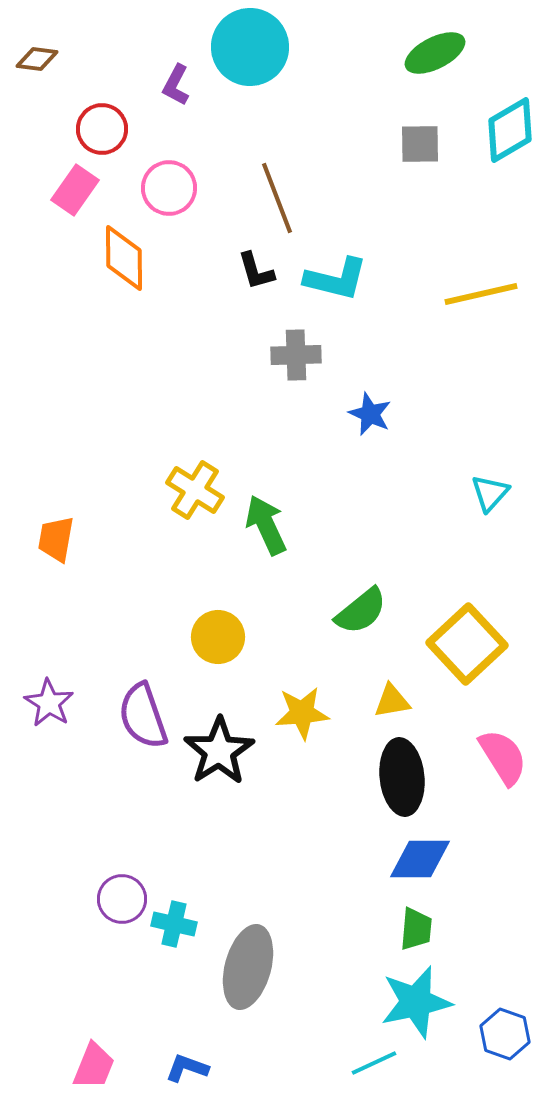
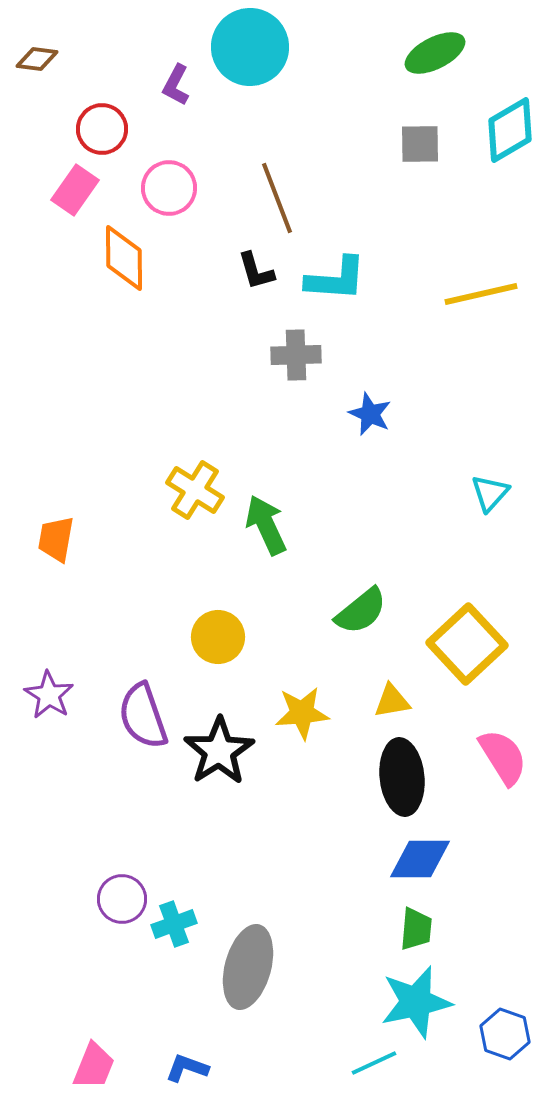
cyan L-shape: rotated 10 degrees counterclockwise
purple star: moved 8 px up
cyan cross: rotated 33 degrees counterclockwise
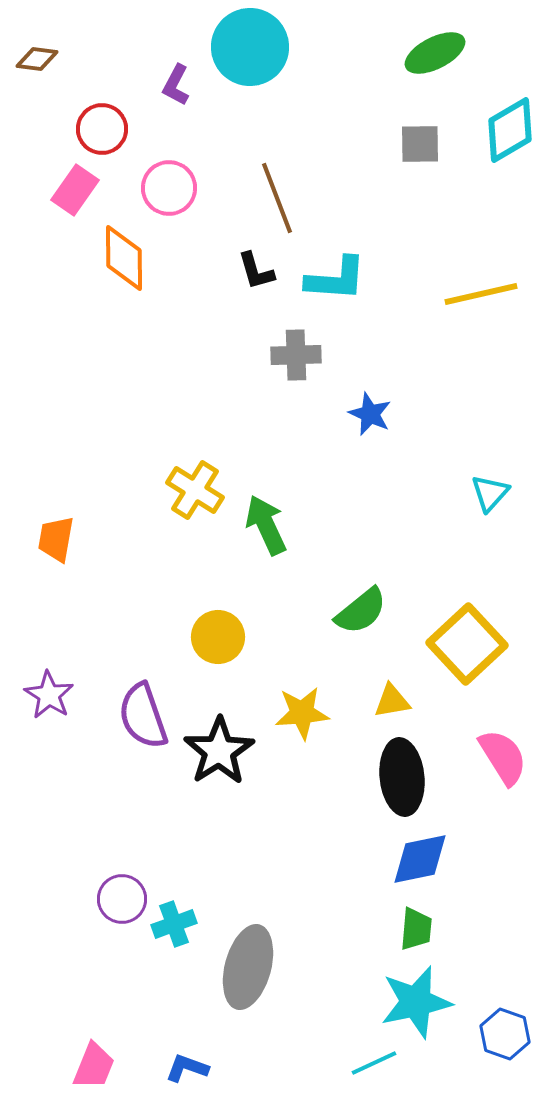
blue diamond: rotated 12 degrees counterclockwise
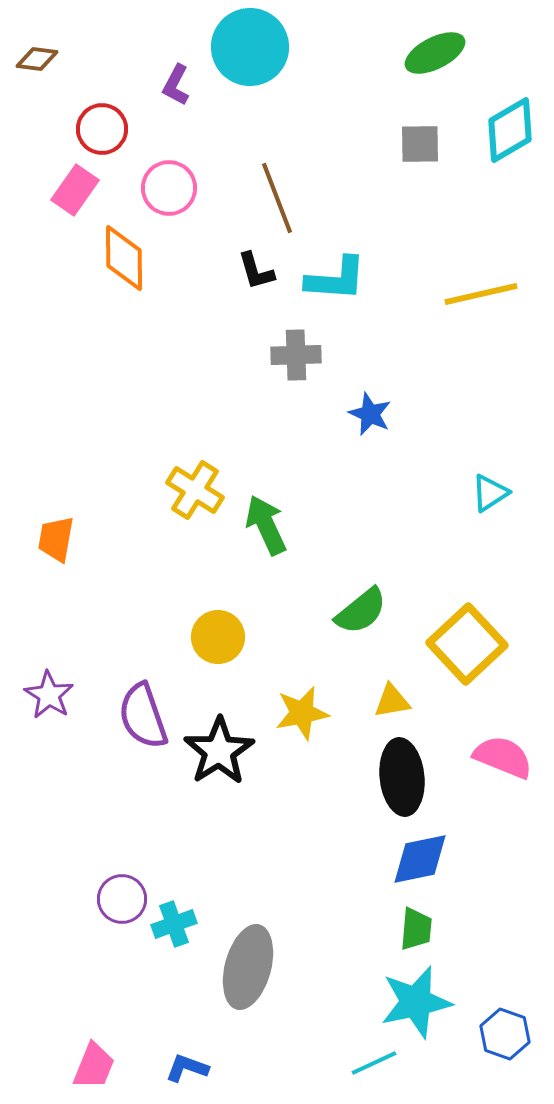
cyan triangle: rotated 15 degrees clockwise
yellow star: rotated 6 degrees counterclockwise
pink semicircle: rotated 36 degrees counterclockwise
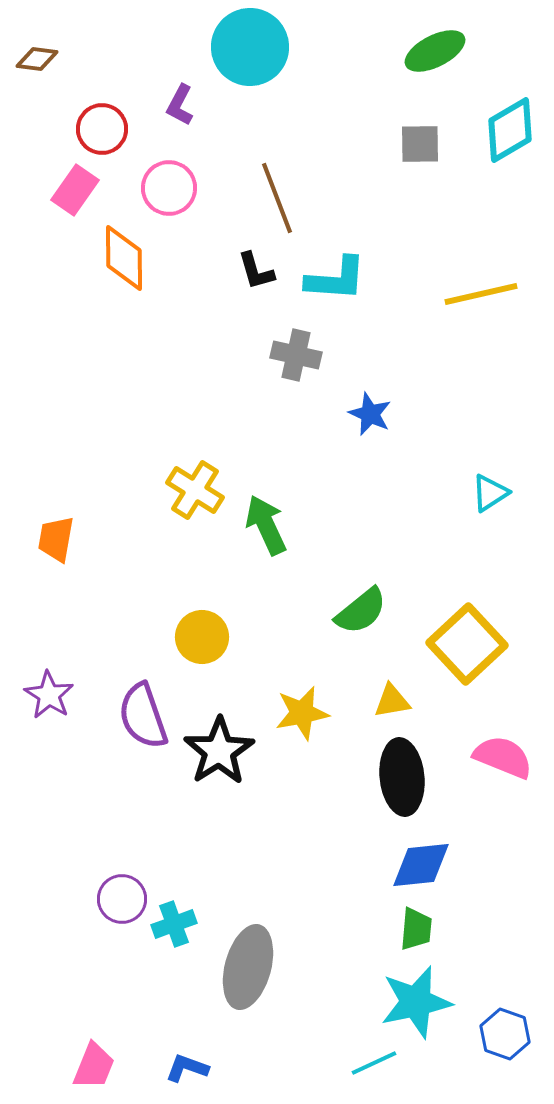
green ellipse: moved 2 px up
purple L-shape: moved 4 px right, 20 px down
gray cross: rotated 15 degrees clockwise
yellow circle: moved 16 px left
blue diamond: moved 1 px right, 6 px down; rotated 6 degrees clockwise
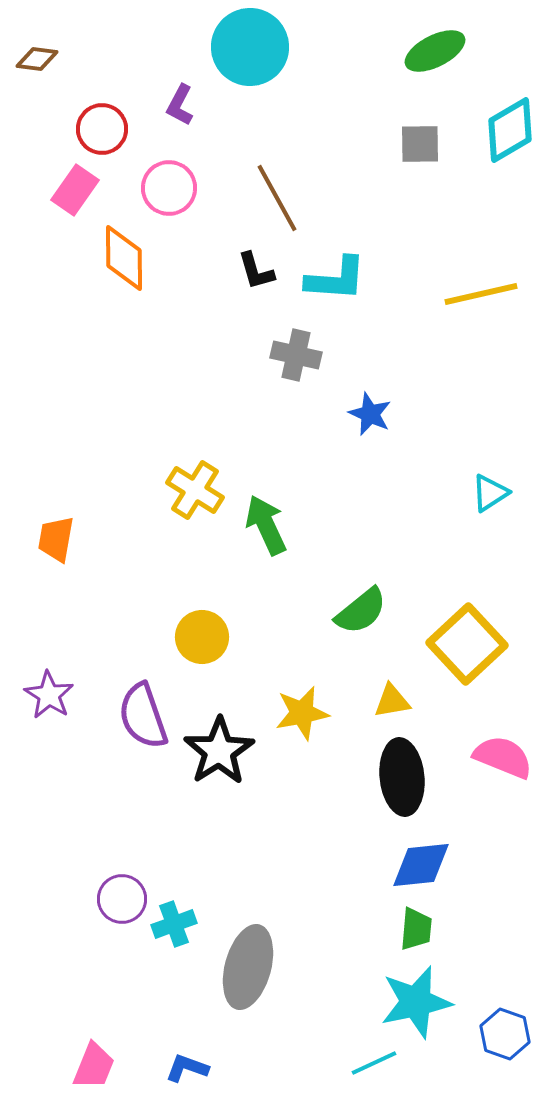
brown line: rotated 8 degrees counterclockwise
